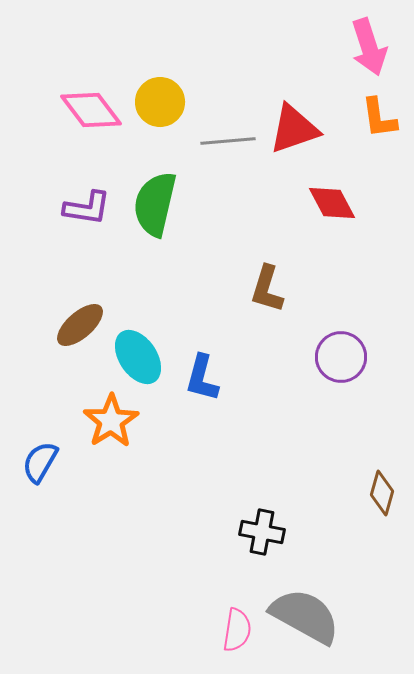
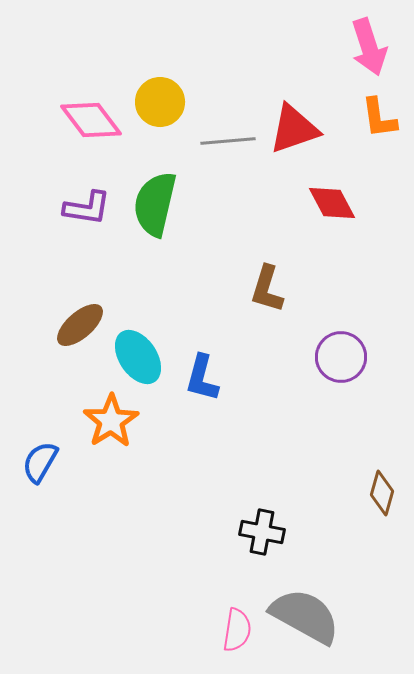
pink diamond: moved 10 px down
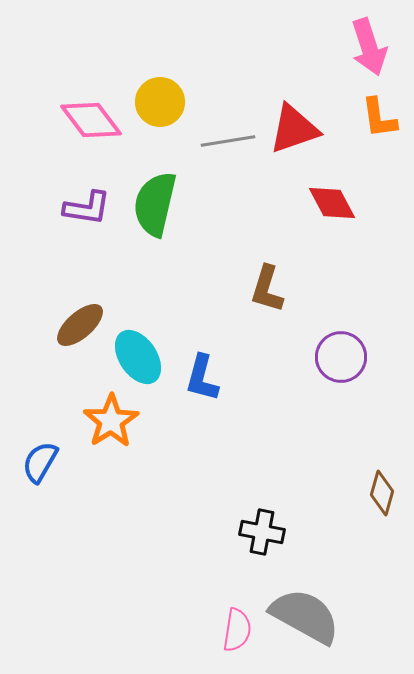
gray line: rotated 4 degrees counterclockwise
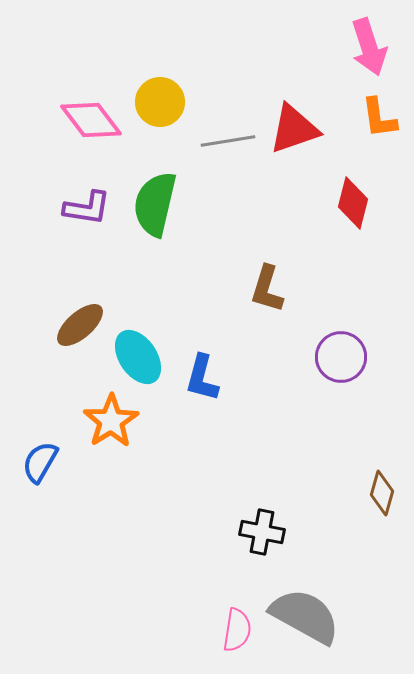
red diamond: moved 21 px right; rotated 42 degrees clockwise
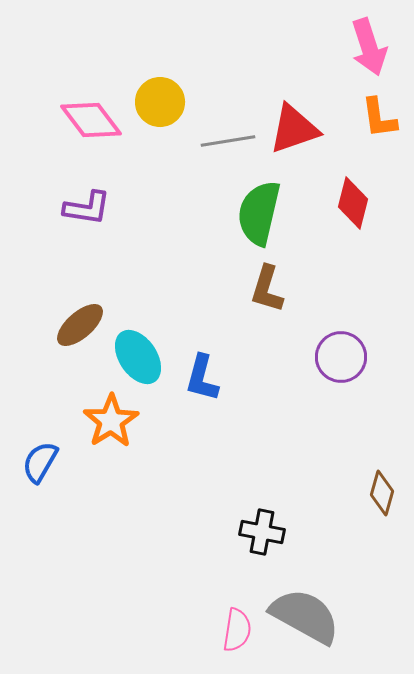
green semicircle: moved 104 px right, 9 px down
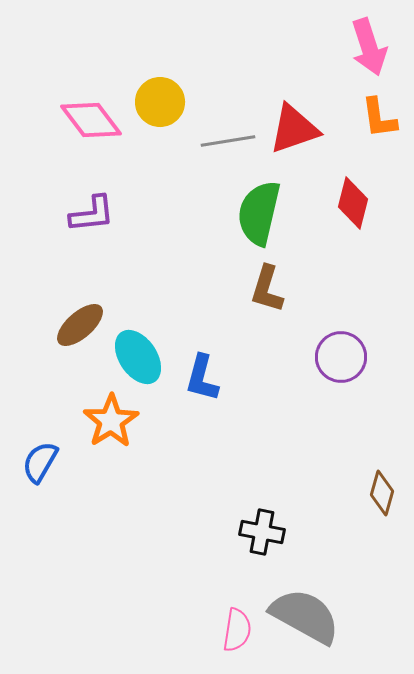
purple L-shape: moved 5 px right, 6 px down; rotated 15 degrees counterclockwise
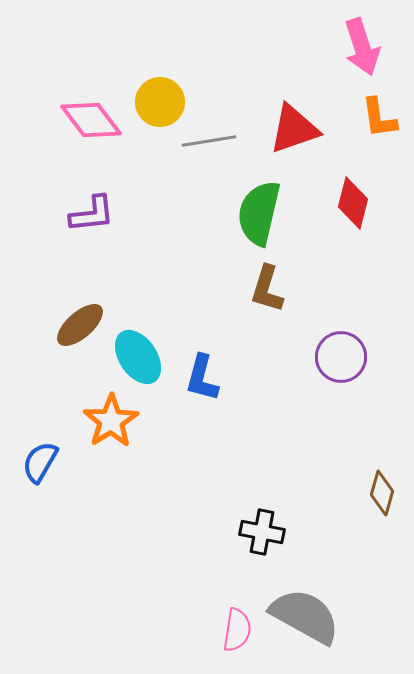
pink arrow: moved 7 px left
gray line: moved 19 px left
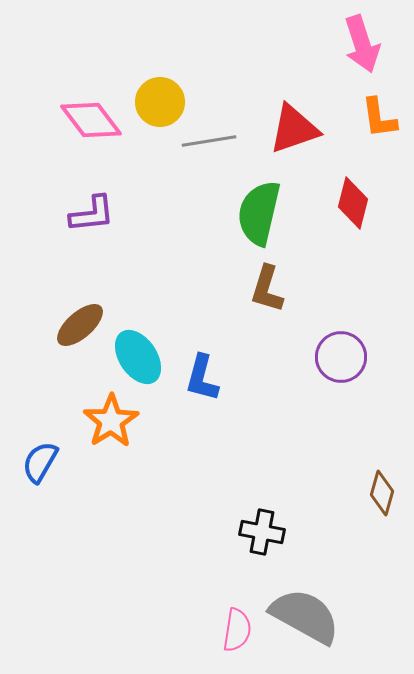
pink arrow: moved 3 px up
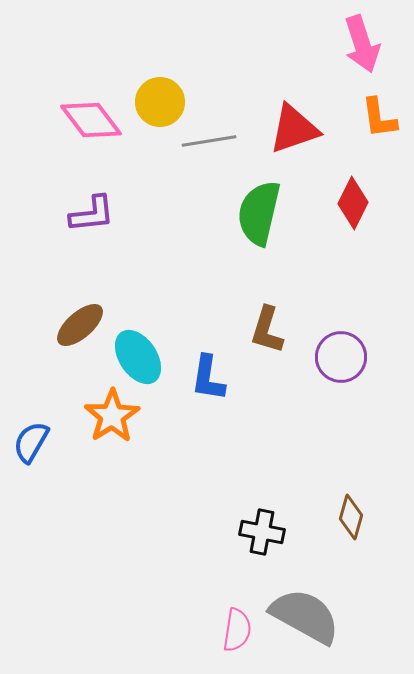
red diamond: rotated 12 degrees clockwise
brown L-shape: moved 41 px down
blue L-shape: moved 6 px right; rotated 6 degrees counterclockwise
orange star: moved 1 px right, 5 px up
blue semicircle: moved 9 px left, 20 px up
brown diamond: moved 31 px left, 24 px down
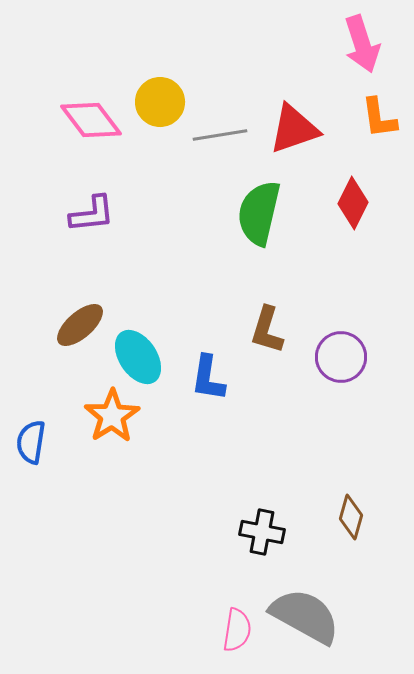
gray line: moved 11 px right, 6 px up
blue semicircle: rotated 21 degrees counterclockwise
